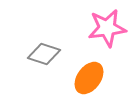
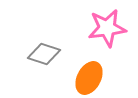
orange ellipse: rotated 8 degrees counterclockwise
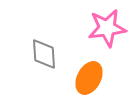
gray diamond: rotated 68 degrees clockwise
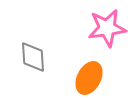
gray diamond: moved 11 px left, 3 px down
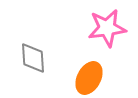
gray diamond: moved 1 px down
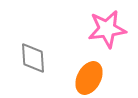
pink star: moved 1 px down
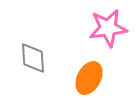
pink star: moved 1 px right, 1 px up
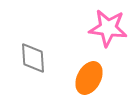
pink star: rotated 15 degrees clockwise
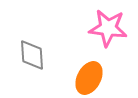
gray diamond: moved 1 px left, 3 px up
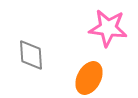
gray diamond: moved 1 px left
